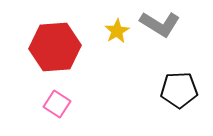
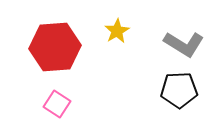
gray L-shape: moved 24 px right, 20 px down
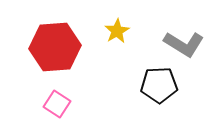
black pentagon: moved 20 px left, 5 px up
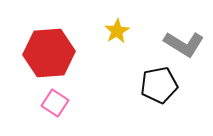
red hexagon: moved 6 px left, 6 px down
black pentagon: rotated 9 degrees counterclockwise
pink square: moved 2 px left, 1 px up
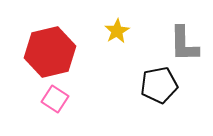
gray L-shape: rotated 57 degrees clockwise
red hexagon: moved 1 px right, 1 px up; rotated 9 degrees counterclockwise
pink square: moved 4 px up
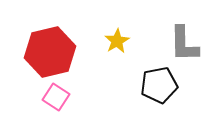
yellow star: moved 10 px down
pink square: moved 1 px right, 2 px up
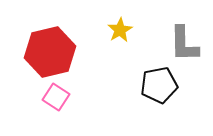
yellow star: moved 3 px right, 11 px up
